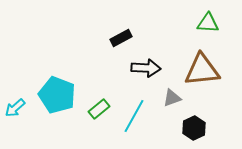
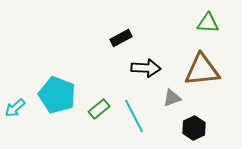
cyan line: rotated 56 degrees counterclockwise
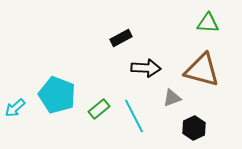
brown triangle: rotated 21 degrees clockwise
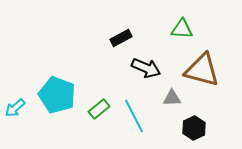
green triangle: moved 26 px left, 6 px down
black arrow: rotated 20 degrees clockwise
gray triangle: rotated 18 degrees clockwise
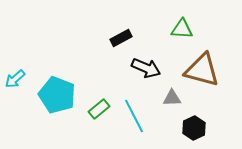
cyan arrow: moved 29 px up
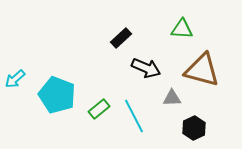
black rectangle: rotated 15 degrees counterclockwise
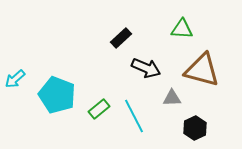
black hexagon: moved 1 px right
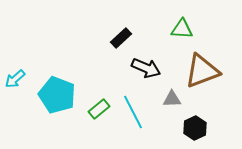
brown triangle: moved 1 px down; rotated 36 degrees counterclockwise
gray triangle: moved 1 px down
cyan line: moved 1 px left, 4 px up
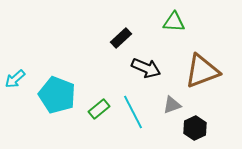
green triangle: moved 8 px left, 7 px up
gray triangle: moved 6 px down; rotated 18 degrees counterclockwise
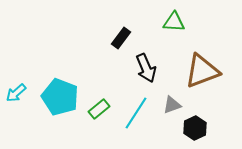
black rectangle: rotated 10 degrees counterclockwise
black arrow: rotated 44 degrees clockwise
cyan arrow: moved 1 px right, 14 px down
cyan pentagon: moved 3 px right, 2 px down
cyan line: moved 3 px right, 1 px down; rotated 60 degrees clockwise
